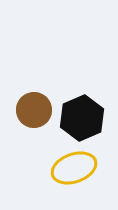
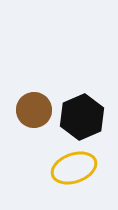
black hexagon: moved 1 px up
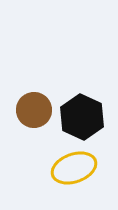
black hexagon: rotated 12 degrees counterclockwise
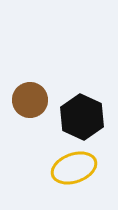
brown circle: moved 4 px left, 10 px up
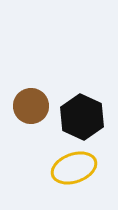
brown circle: moved 1 px right, 6 px down
